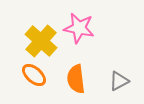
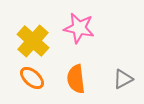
yellow cross: moved 8 px left
orange ellipse: moved 2 px left, 3 px down
gray triangle: moved 4 px right, 2 px up
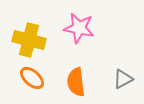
yellow cross: moved 4 px left, 1 px up; rotated 28 degrees counterclockwise
orange semicircle: moved 3 px down
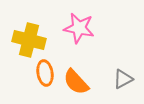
orange ellipse: moved 13 px right, 5 px up; rotated 40 degrees clockwise
orange semicircle: rotated 36 degrees counterclockwise
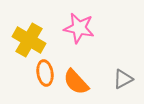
yellow cross: rotated 16 degrees clockwise
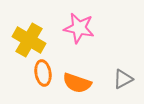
orange ellipse: moved 2 px left
orange semicircle: moved 1 px right, 1 px down; rotated 28 degrees counterclockwise
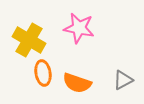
gray triangle: moved 1 px down
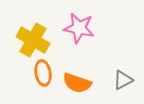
yellow cross: moved 4 px right
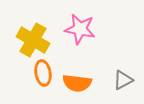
pink star: moved 1 px right, 1 px down
orange semicircle: rotated 12 degrees counterclockwise
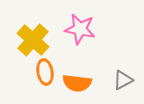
yellow cross: rotated 12 degrees clockwise
orange ellipse: moved 2 px right, 1 px up
